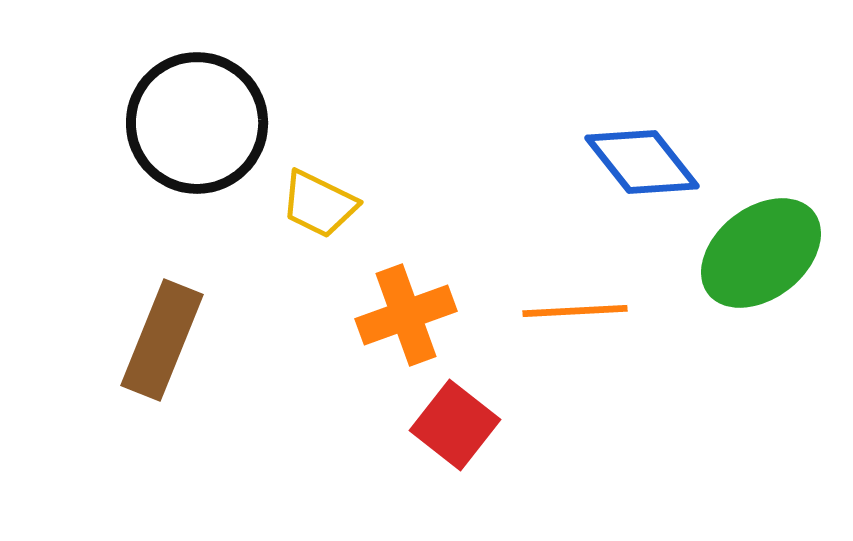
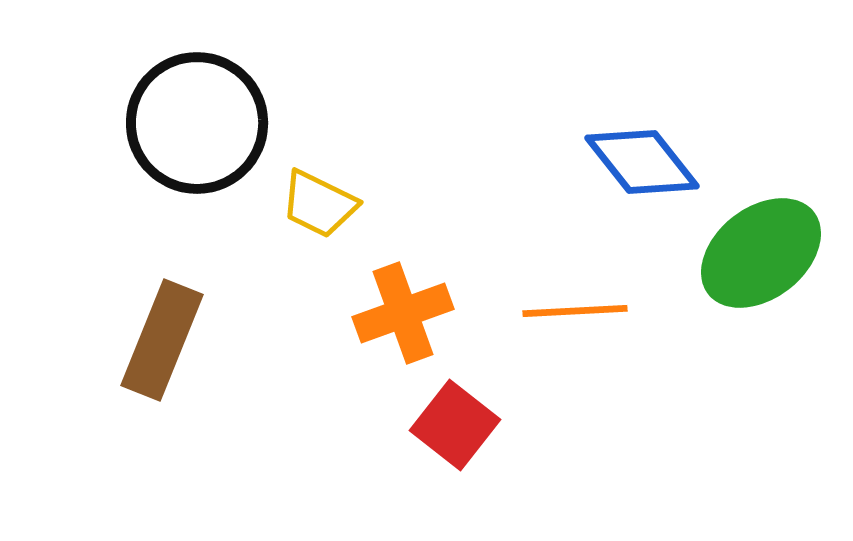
orange cross: moved 3 px left, 2 px up
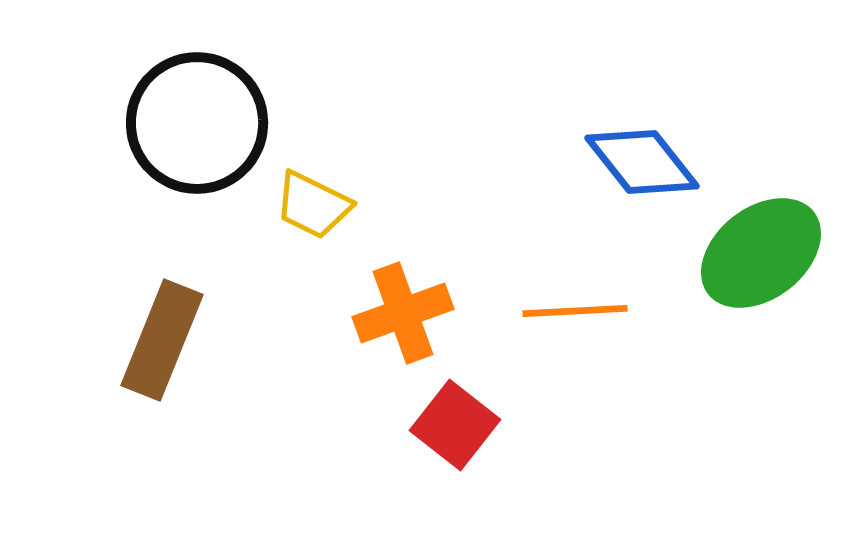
yellow trapezoid: moved 6 px left, 1 px down
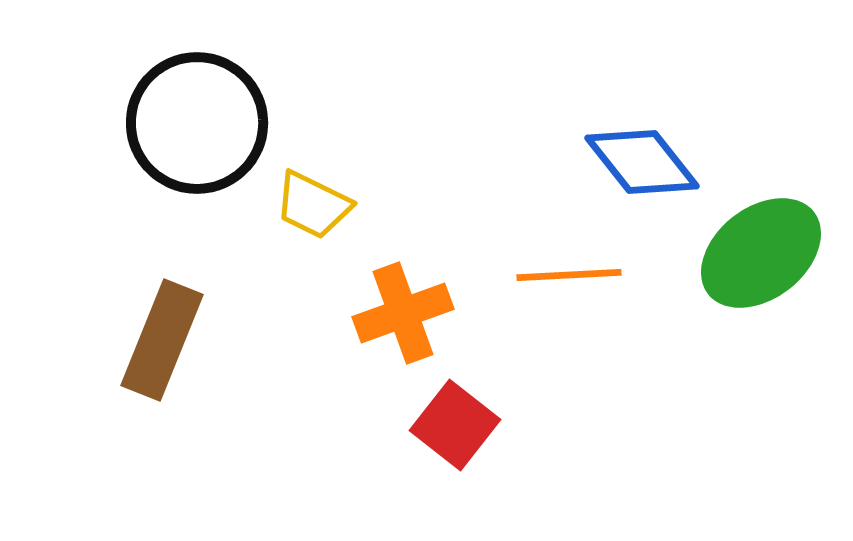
orange line: moved 6 px left, 36 px up
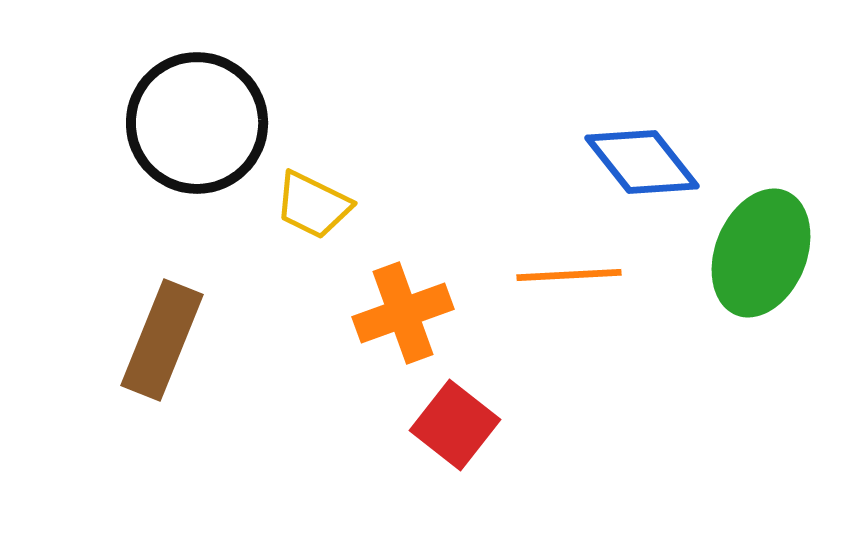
green ellipse: rotated 30 degrees counterclockwise
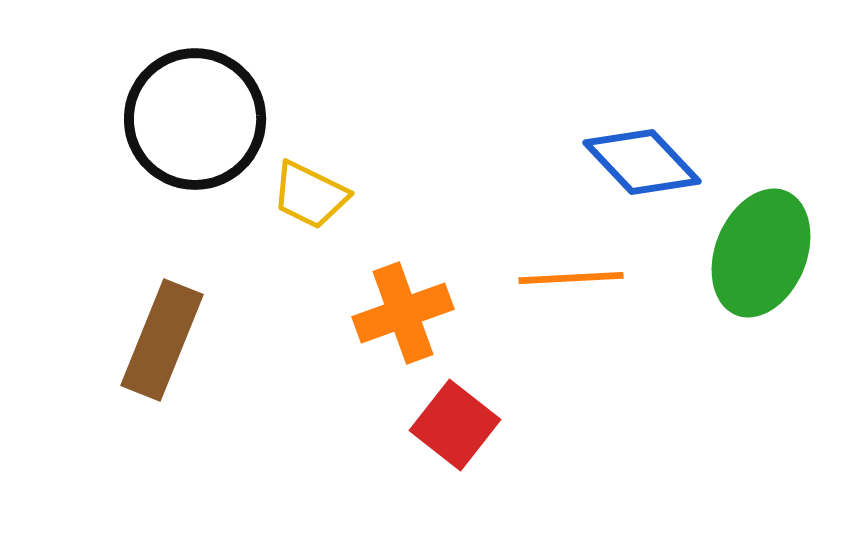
black circle: moved 2 px left, 4 px up
blue diamond: rotated 5 degrees counterclockwise
yellow trapezoid: moved 3 px left, 10 px up
orange line: moved 2 px right, 3 px down
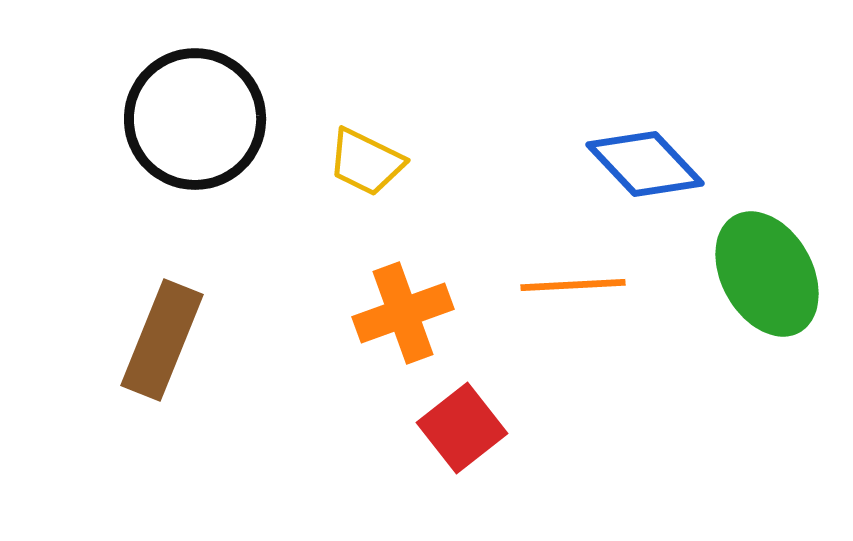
blue diamond: moved 3 px right, 2 px down
yellow trapezoid: moved 56 px right, 33 px up
green ellipse: moved 6 px right, 21 px down; rotated 51 degrees counterclockwise
orange line: moved 2 px right, 7 px down
red square: moved 7 px right, 3 px down; rotated 14 degrees clockwise
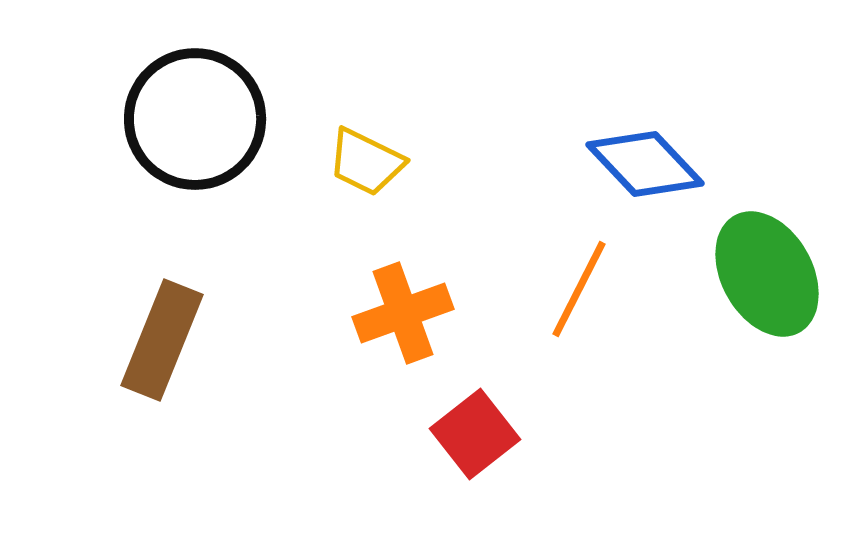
orange line: moved 6 px right, 4 px down; rotated 60 degrees counterclockwise
red square: moved 13 px right, 6 px down
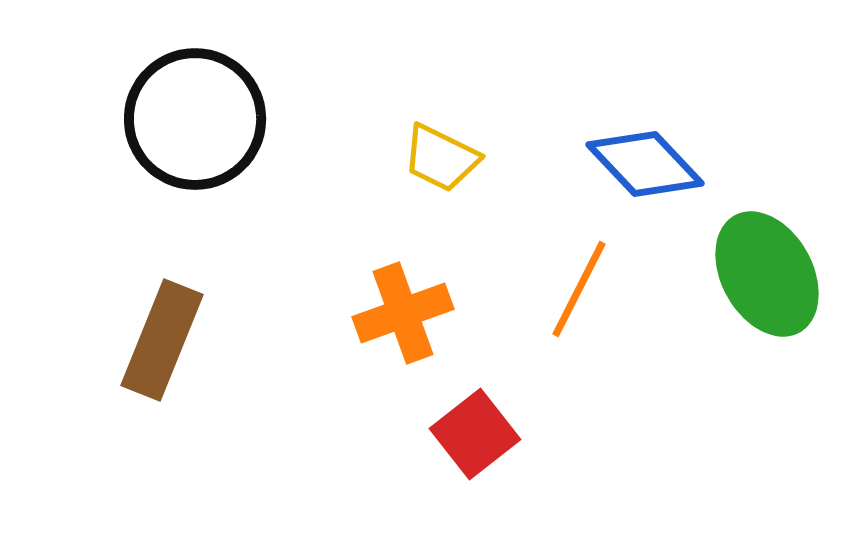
yellow trapezoid: moved 75 px right, 4 px up
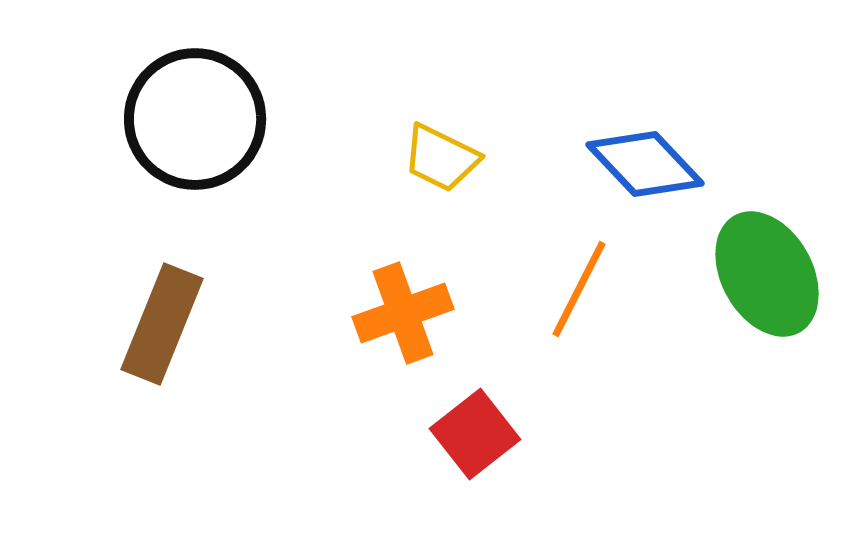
brown rectangle: moved 16 px up
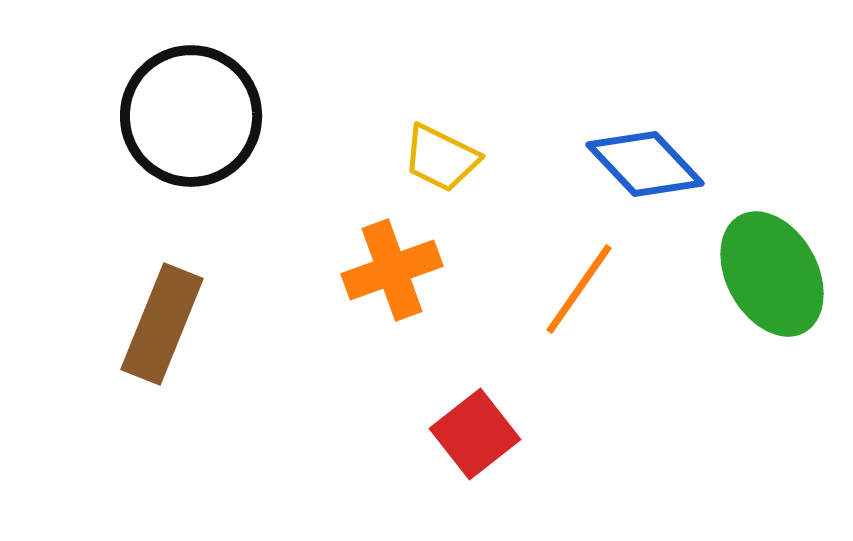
black circle: moved 4 px left, 3 px up
green ellipse: moved 5 px right
orange line: rotated 8 degrees clockwise
orange cross: moved 11 px left, 43 px up
